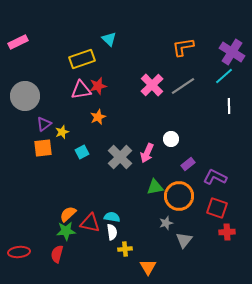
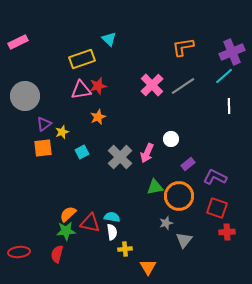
purple cross: rotated 35 degrees clockwise
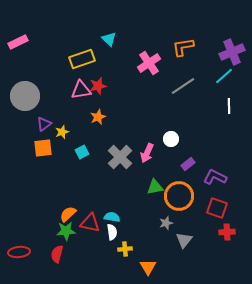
pink cross: moved 3 px left, 22 px up; rotated 10 degrees clockwise
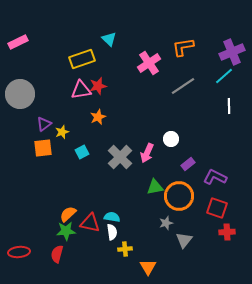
gray circle: moved 5 px left, 2 px up
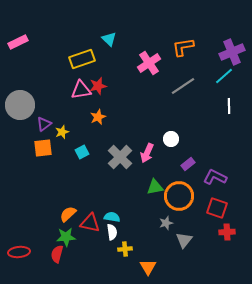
gray circle: moved 11 px down
green star: moved 6 px down
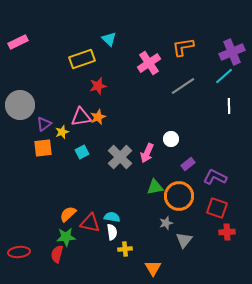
pink triangle: moved 27 px down
orange triangle: moved 5 px right, 1 px down
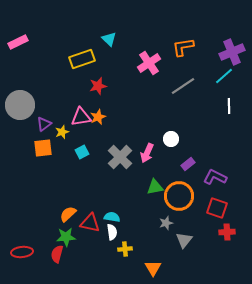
red ellipse: moved 3 px right
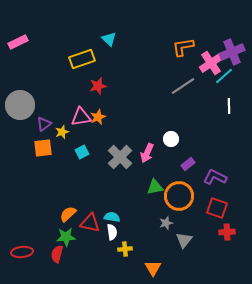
pink cross: moved 62 px right
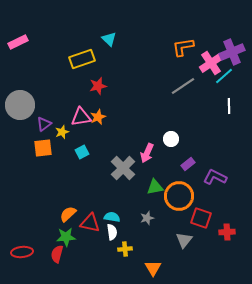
gray cross: moved 3 px right, 11 px down
red square: moved 16 px left, 10 px down
gray star: moved 19 px left, 5 px up
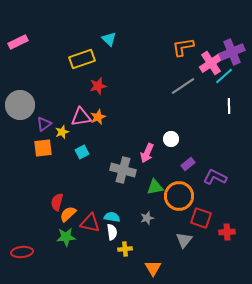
gray cross: moved 2 px down; rotated 30 degrees counterclockwise
red semicircle: moved 52 px up
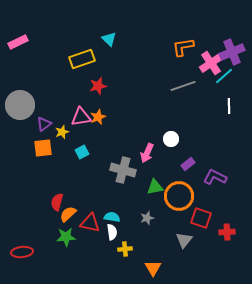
gray line: rotated 15 degrees clockwise
